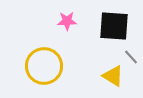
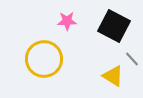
black square: rotated 24 degrees clockwise
gray line: moved 1 px right, 2 px down
yellow circle: moved 7 px up
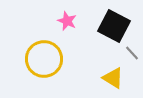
pink star: rotated 24 degrees clockwise
gray line: moved 6 px up
yellow triangle: moved 2 px down
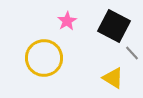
pink star: rotated 18 degrees clockwise
yellow circle: moved 1 px up
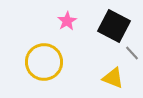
yellow circle: moved 4 px down
yellow triangle: rotated 10 degrees counterclockwise
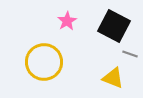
gray line: moved 2 px left, 1 px down; rotated 28 degrees counterclockwise
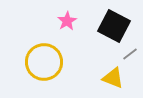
gray line: rotated 56 degrees counterclockwise
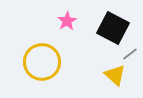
black square: moved 1 px left, 2 px down
yellow circle: moved 2 px left
yellow triangle: moved 2 px right, 3 px up; rotated 20 degrees clockwise
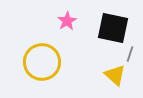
black square: rotated 16 degrees counterclockwise
gray line: rotated 35 degrees counterclockwise
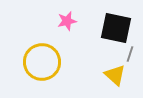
pink star: rotated 18 degrees clockwise
black square: moved 3 px right
